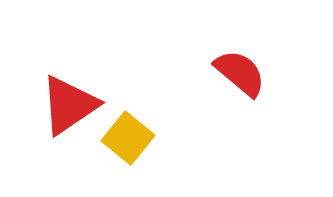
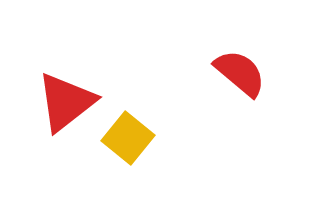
red triangle: moved 3 px left, 3 px up; rotated 4 degrees counterclockwise
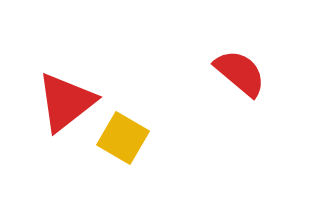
yellow square: moved 5 px left; rotated 9 degrees counterclockwise
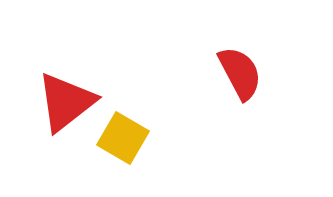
red semicircle: rotated 22 degrees clockwise
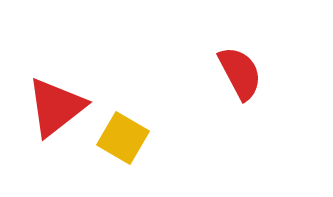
red triangle: moved 10 px left, 5 px down
